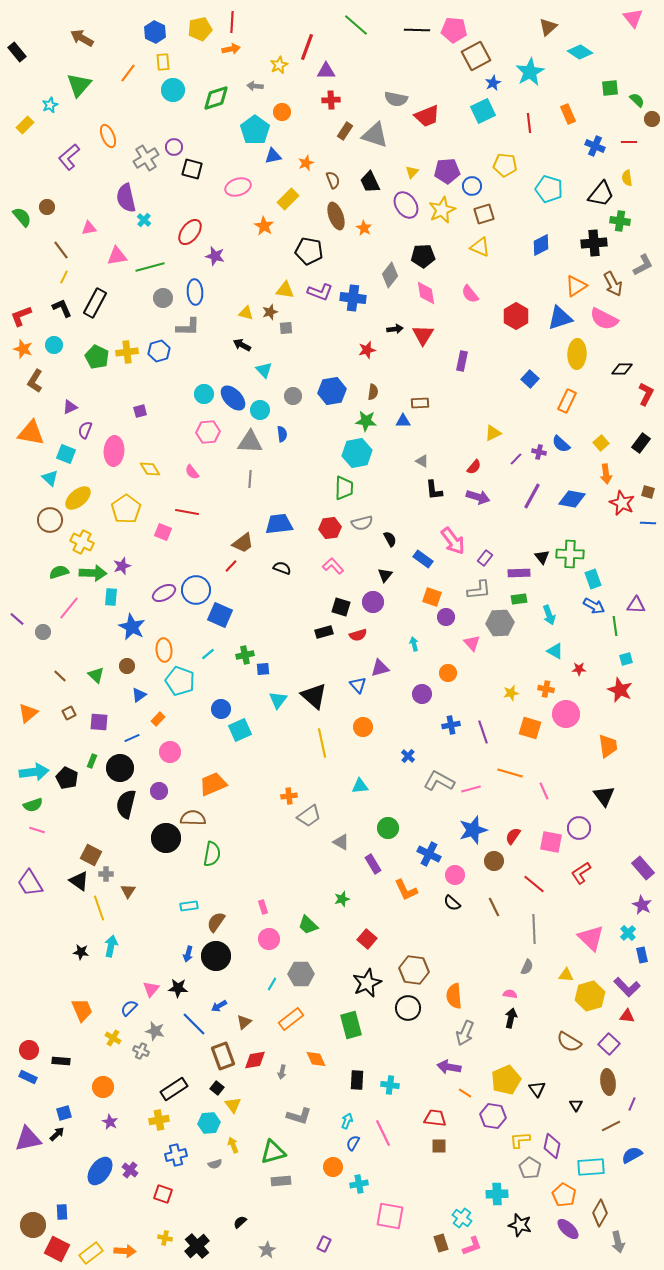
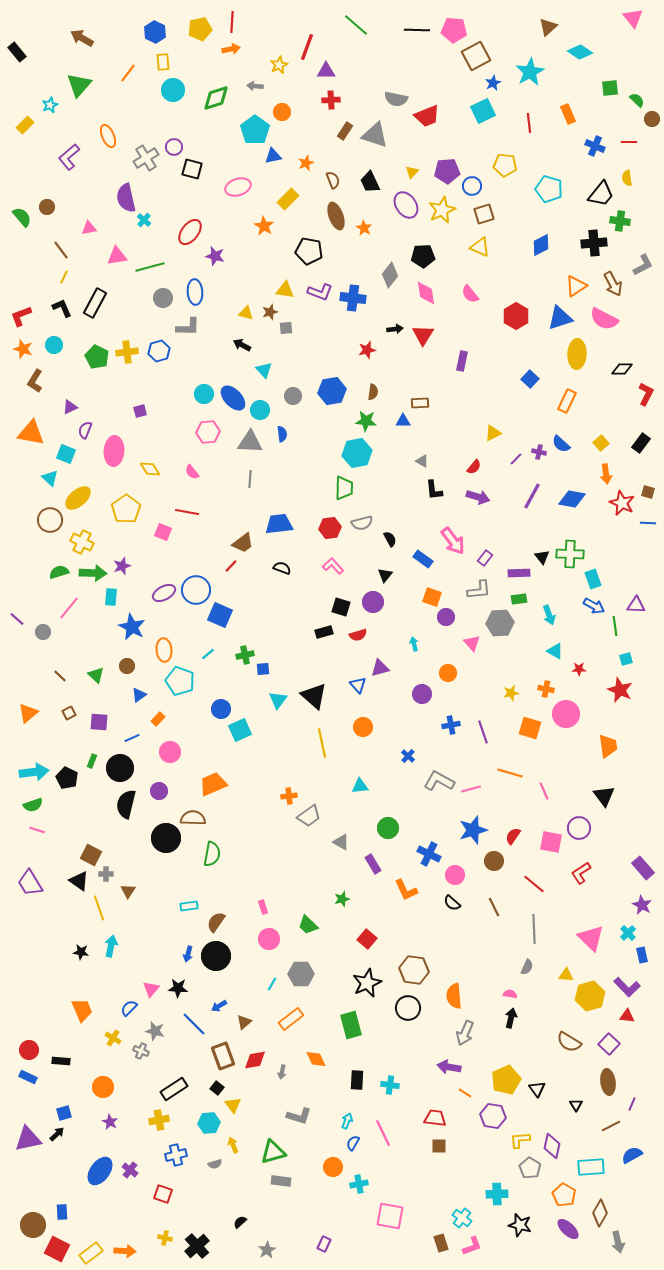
gray rectangle at (281, 1181): rotated 12 degrees clockwise
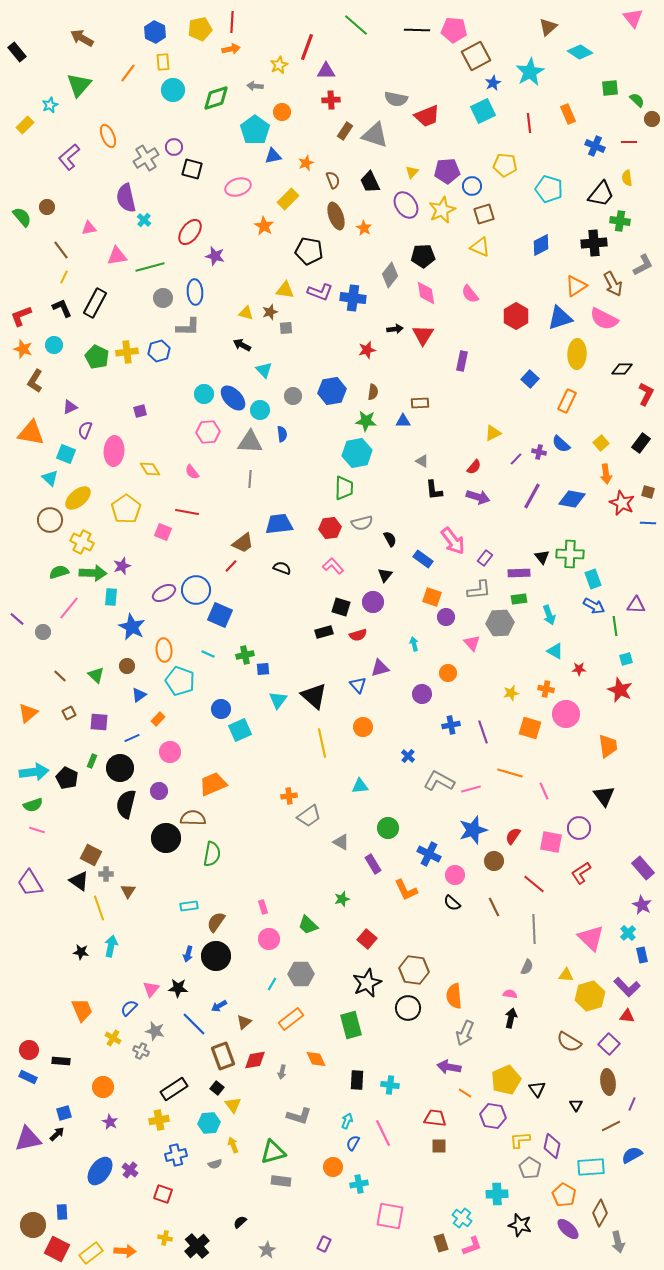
cyan line at (208, 654): rotated 64 degrees clockwise
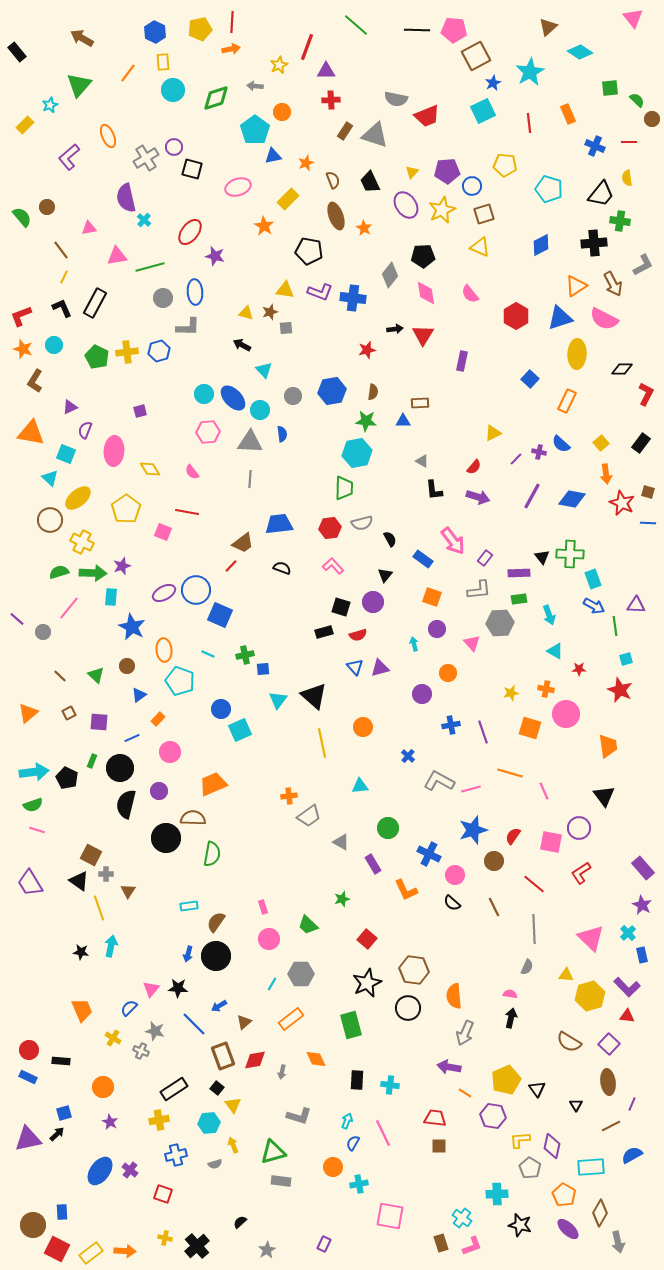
purple circle at (446, 617): moved 9 px left, 12 px down
blue triangle at (358, 685): moved 3 px left, 18 px up
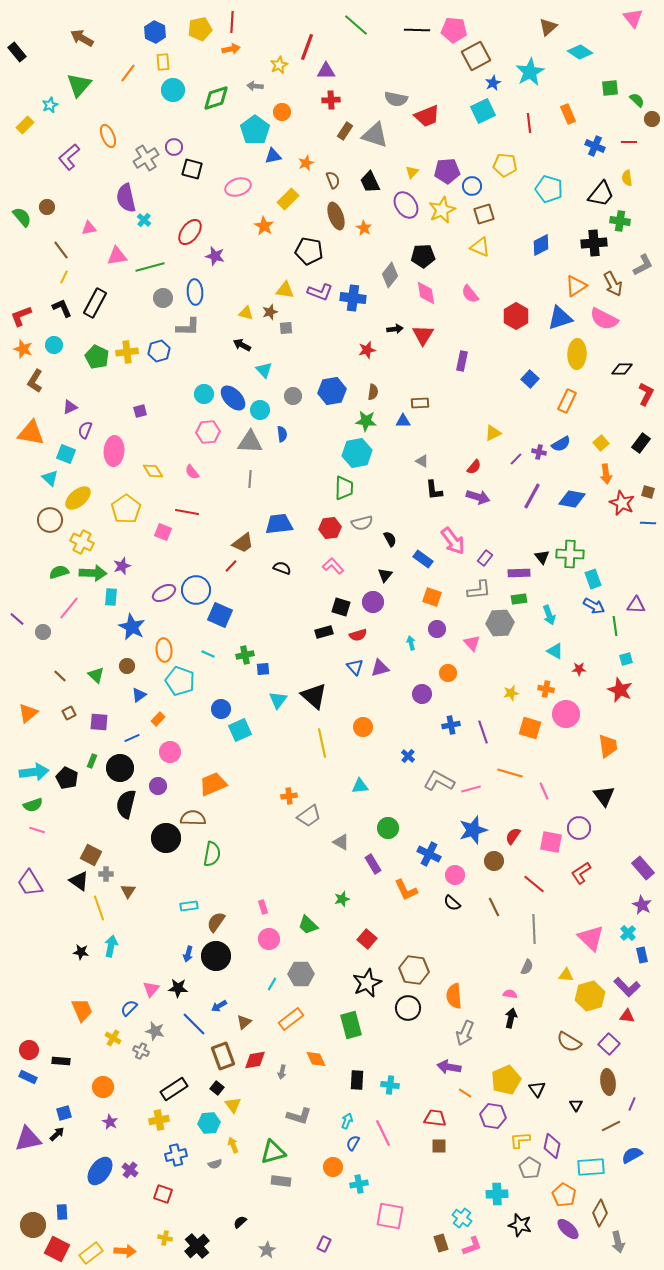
blue semicircle at (561, 444): rotated 72 degrees counterclockwise
yellow diamond at (150, 469): moved 3 px right, 2 px down
cyan arrow at (414, 644): moved 3 px left, 1 px up
purple circle at (159, 791): moved 1 px left, 5 px up
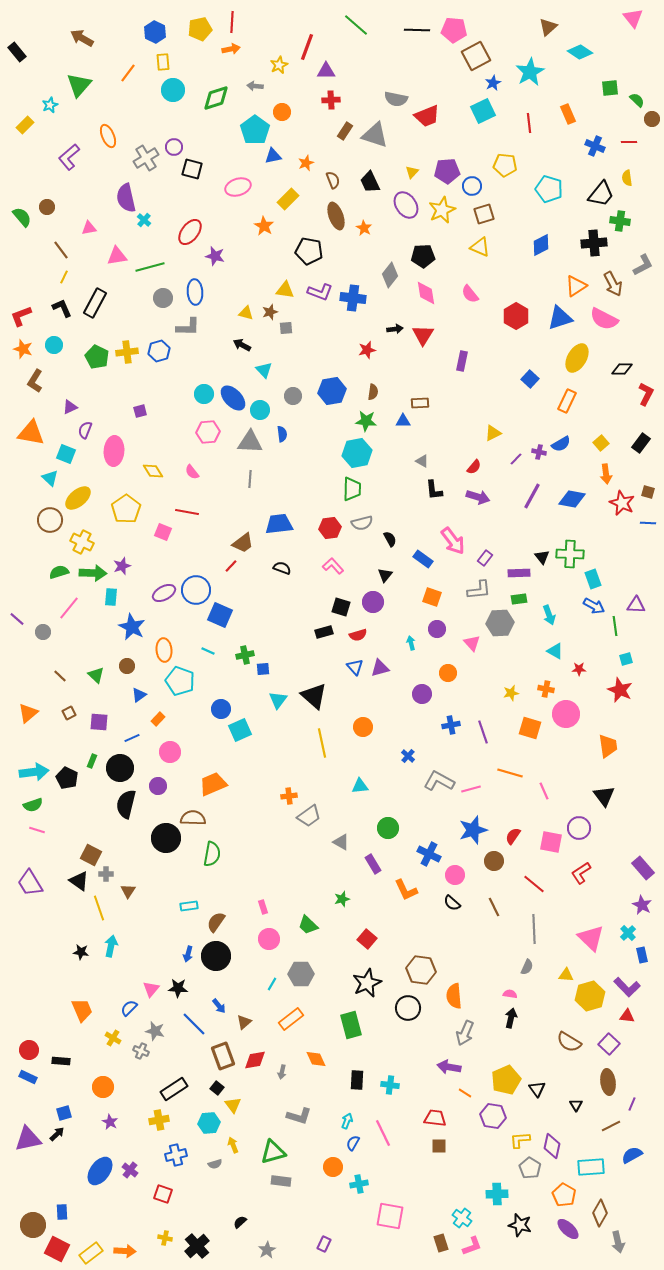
yellow ellipse at (577, 354): moved 4 px down; rotated 28 degrees clockwise
green trapezoid at (344, 488): moved 8 px right, 1 px down
cyan line at (208, 654): moved 3 px up
brown hexagon at (414, 970): moved 7 px right
blue arrow at (219, 1006): rotated 98 degrees counterclockwise
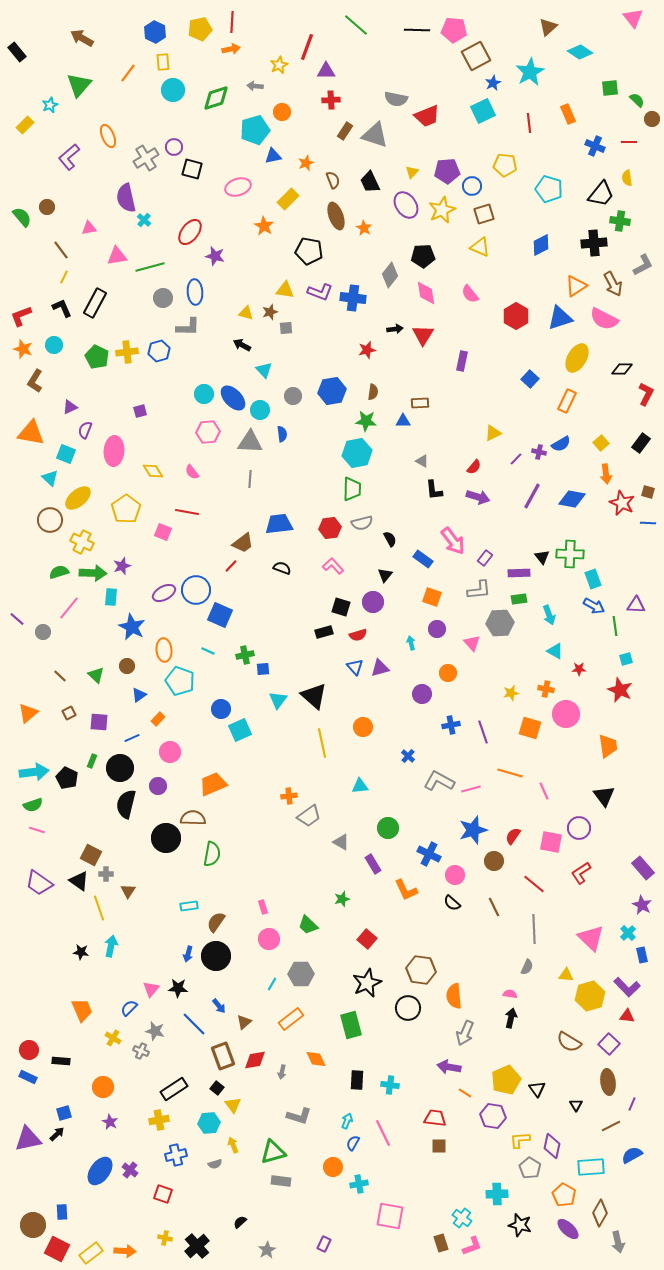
cyan pentagon at (255, 130): rotated 20 degrees clockwise
purple trapezoid at (30, 883): moved 9 px right; rotated 24 degrees counterclockwise
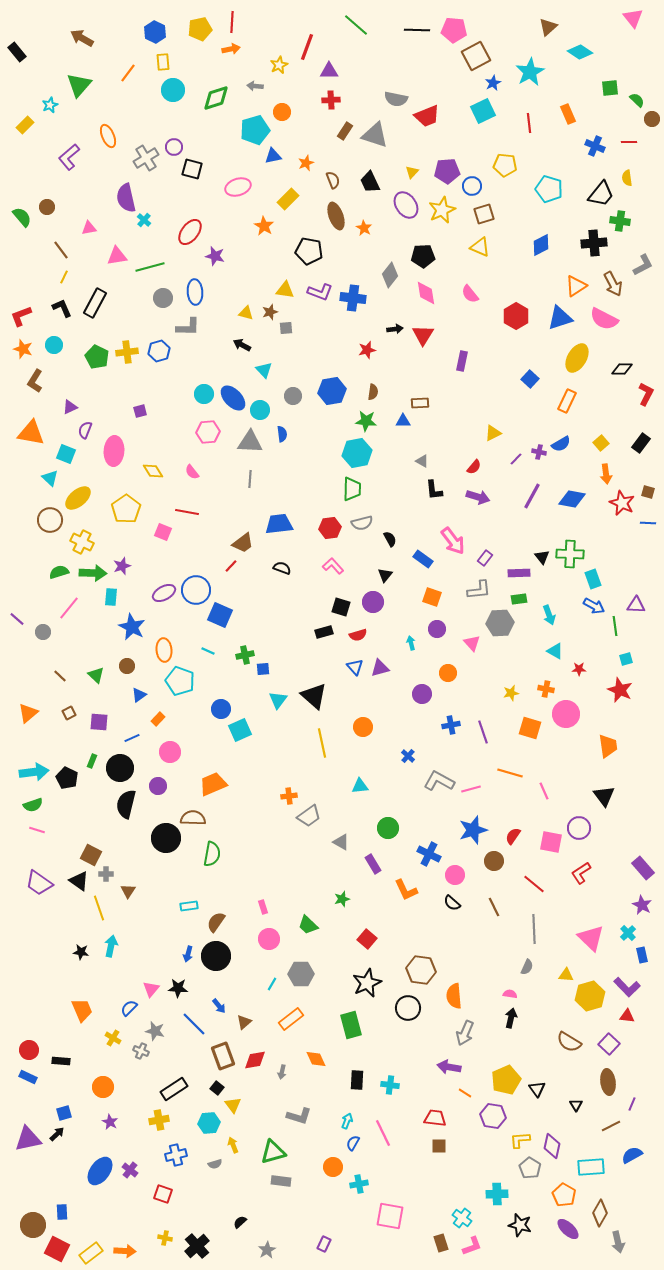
purple triangle at (326, 71): moved 3 px right
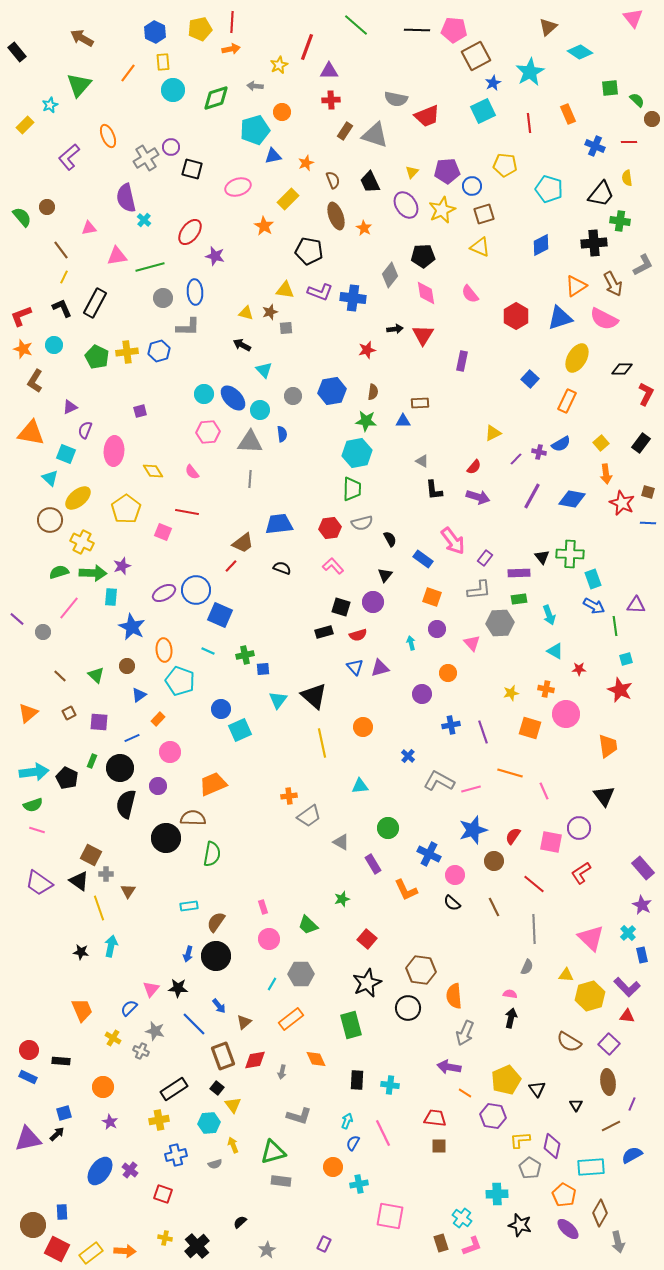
purple circle at (174, 147): moved 3 px left
